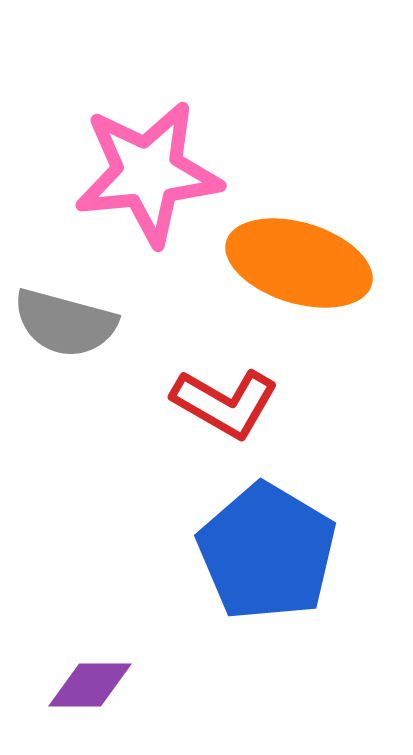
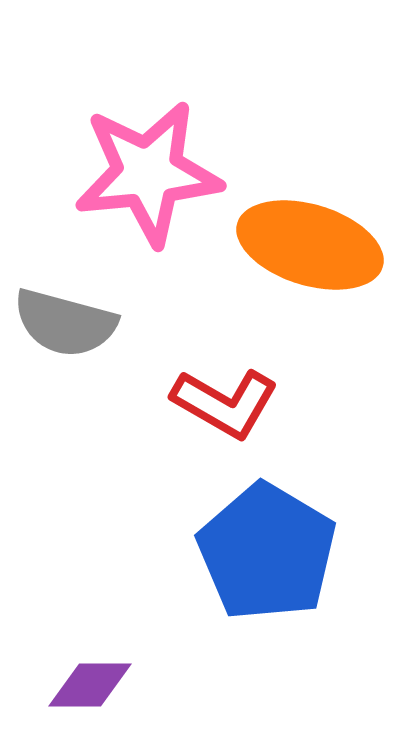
orange ellipse: moved 11 px right, 18 px up
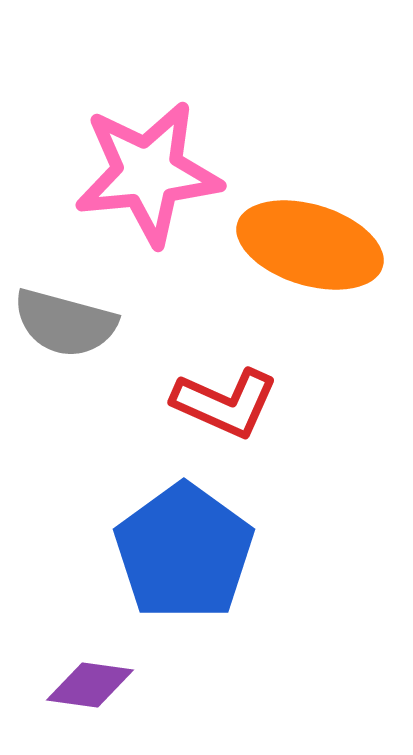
red L-shape: rotated 6 degrees counterclockwise
blue pentagon: moved 83 px left; rotated 5 degrees clockwise
purple diamond: rotated 8 degrees clockwise
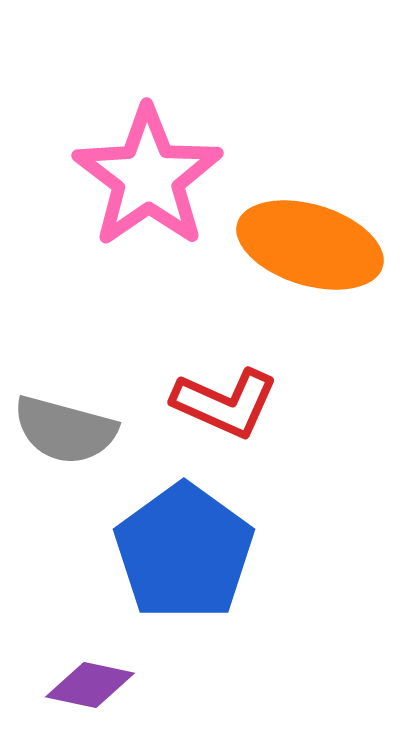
pink star: moved 4 px down; rotated 29 degrees counterclockwise
gray semicircle: moved 107 px down
purple diamond: rotated 4 degrees clockwise
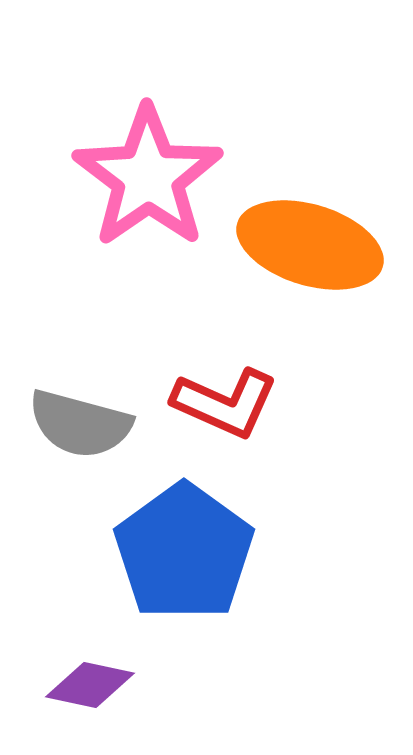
gray semicircle: moved 15 px right, 6 px up
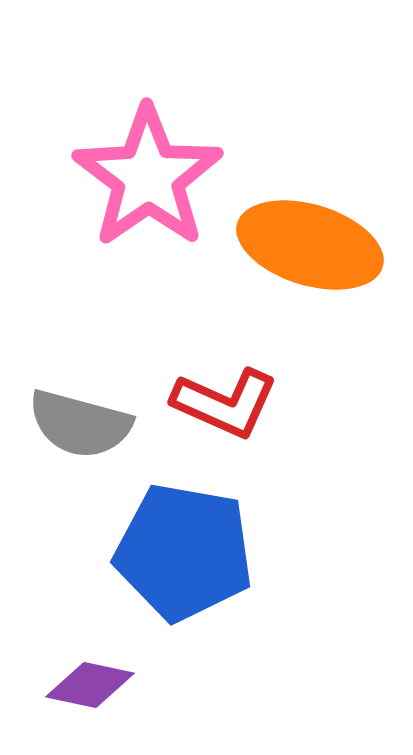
blue pentagon: rotated 26 degrees counterclockwise
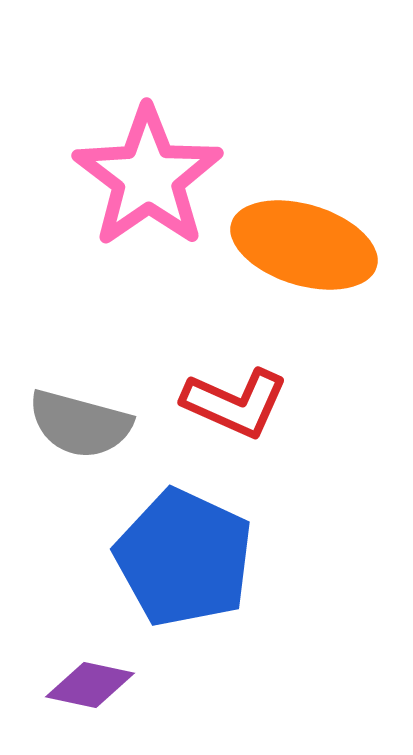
orange ellipse: moved 6 px left
red L-shape: moved 10 px right
blue pentagon: moved 6 px down; rotated 15 degrees clockwise
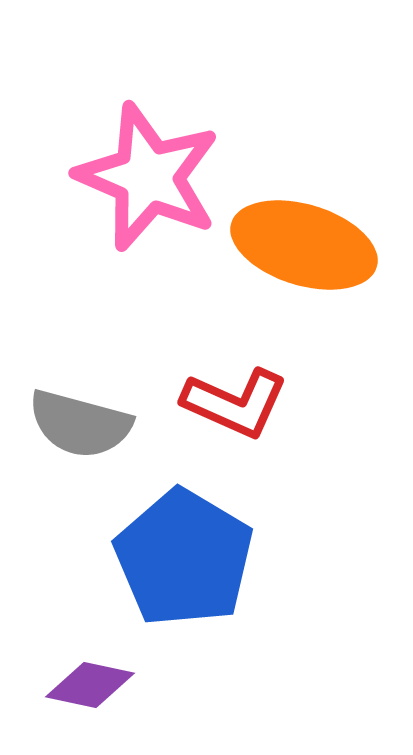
pink star: rotated 14 degrees counterclockwise
blue pentagon: rotated 6 degrees clockwise
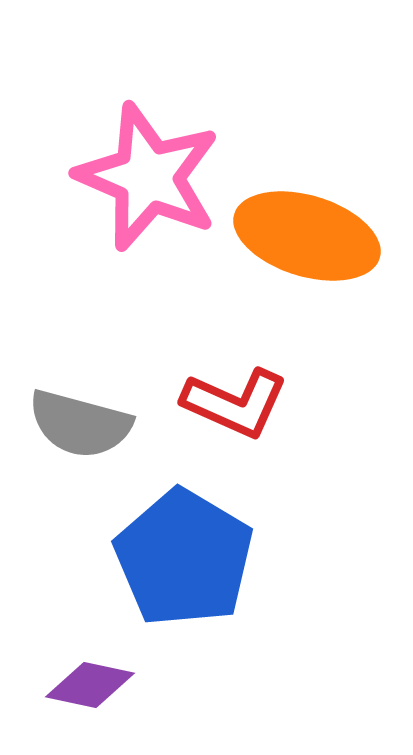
orange ellipse: moved 3 px right, 9 px up
